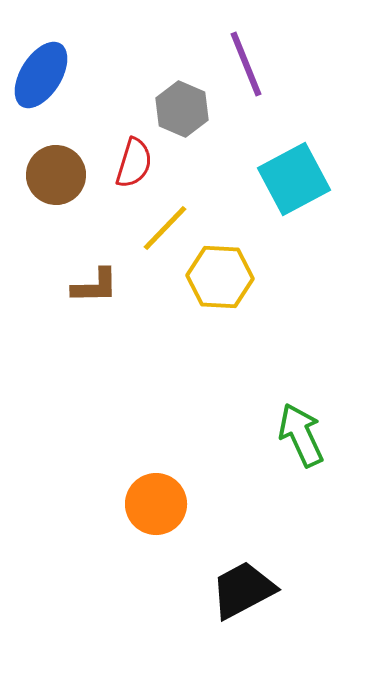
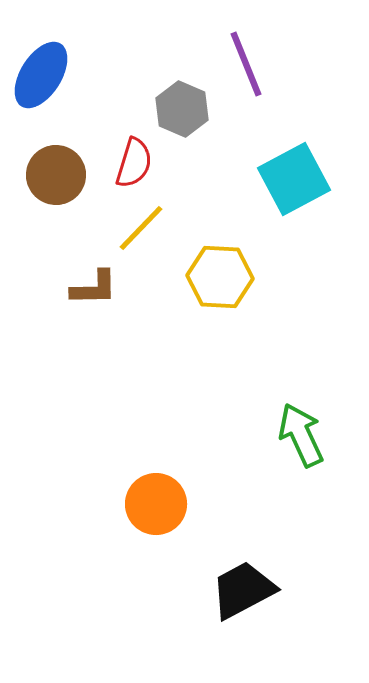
yellow line: moved 24 px left
brown L-shape: moved 1 px left, 2 px down
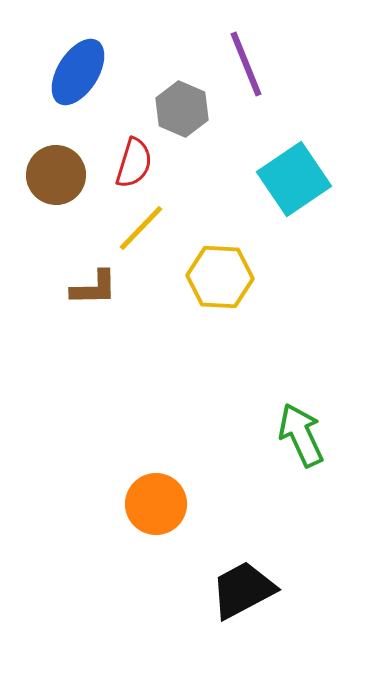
blue ellipse: moved 37 px right, 3 px up
cyan square: rotated 6 degrees counterclockwise
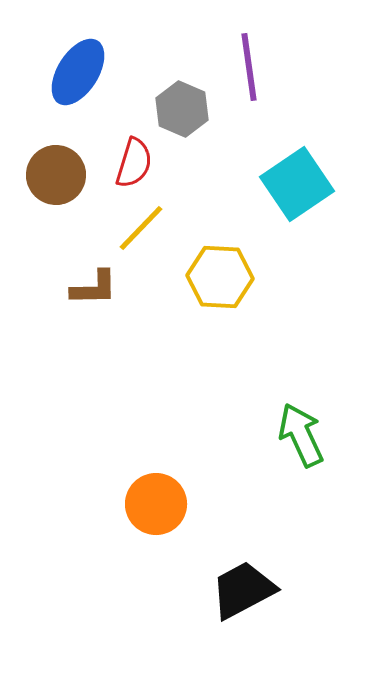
purple line: moved 3 px right, 3 px down; rotated 14 degrees clockwise
cyan square: moved 3 px right, 5 px down
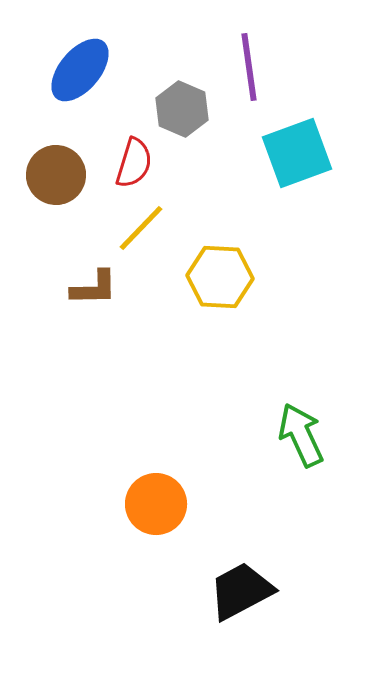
blue ellipse: moved 2 px right, 2 px up; rotated 8 degrees clockwise
cyan square: moved 31 px up; rotated 14 degrees clockwise
black trapezoid: moved 2 px left, 1 px down
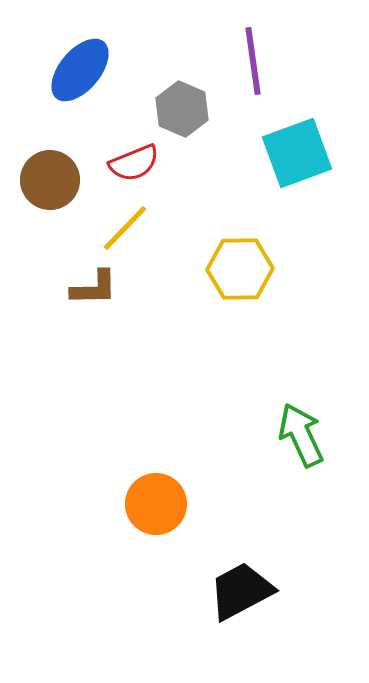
purple line: moved 4 px right, 6 px up
red semicircle: rotated 51 degrees clockwise
brown circle: moved 6 px left, 5 px down
yellow line: moved 16 px left
yellow hexagon: moved 20 px right, 8 px up; rotated 4 degrees counterclockwise
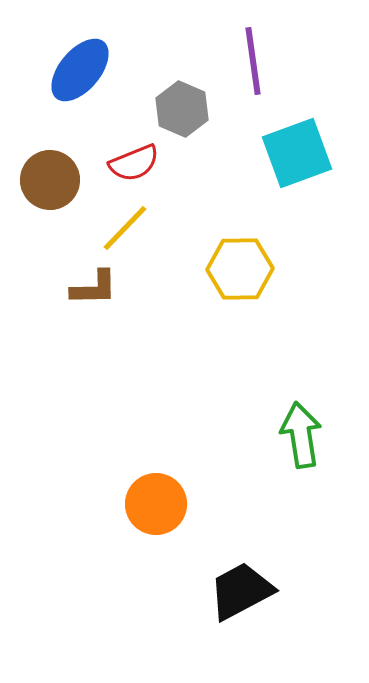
green arrow: rotated 16 degrees clockwise
